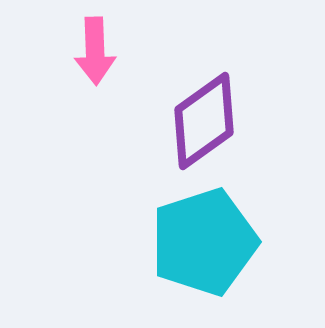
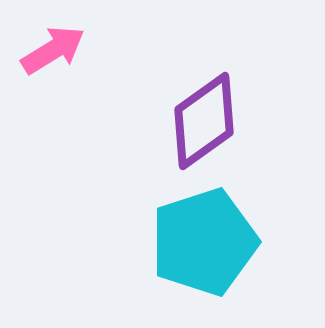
pink arrow: moved 42 px left, 1 px up; rotated 120 degrees counterclockwise
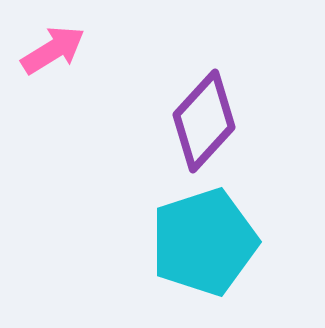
purple diamond: rotated 12 degrees counterclockwise
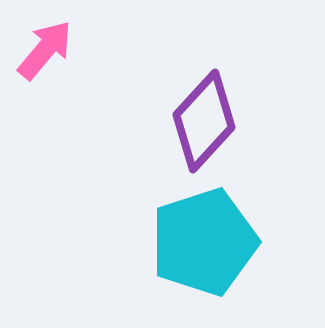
pink arrow: moved 8 px left; rotated 18 degrees counterclockwise
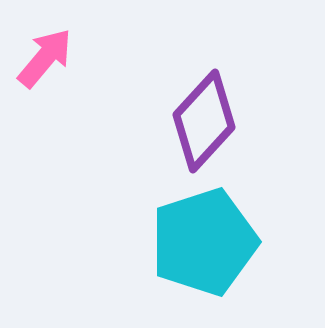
pink arrow: moved 8 px down
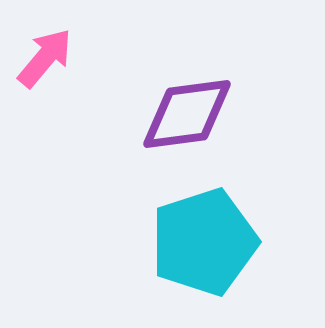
purple diamond: moved 17 px left, 7 px up; rotated 40 degrees clockwise
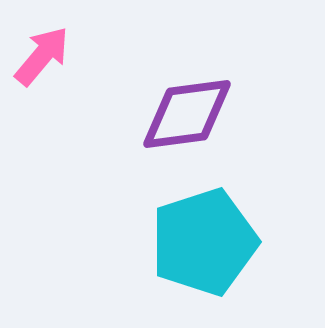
pink arrow: moved 3 px left, 2 px up
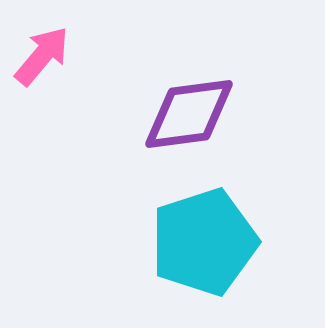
purple diamond: moved 2 px right
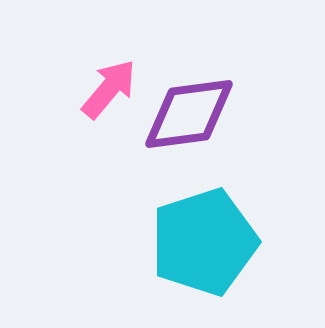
pink arrow: moved 67 px right, 33 px down
